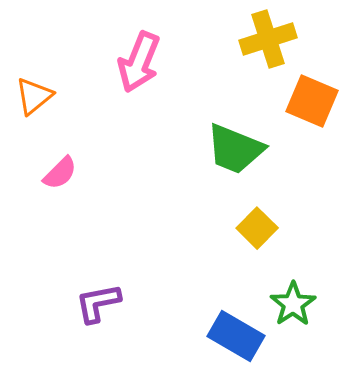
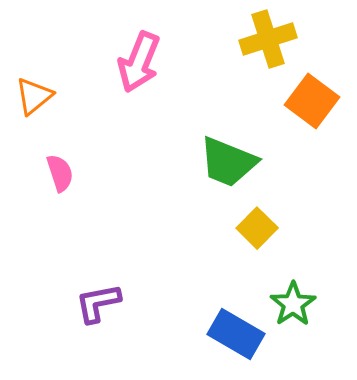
orange square: rotated 14 degrees clockwise
green trapezoid: moved 7 px left, 13 px down
pink semicircle: rotated 63 degrees counterclockwise
blue rectangle: moved 2 px up
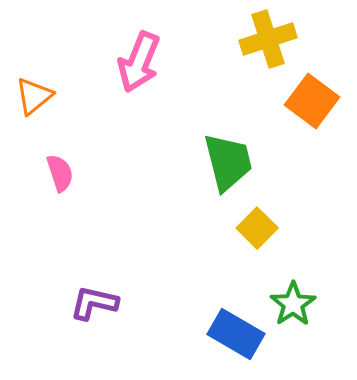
green trapezoid: rotated 126 degrees counterclockwise
purple L-shape: moved 4 px left; rotated 24 degrees clockwise
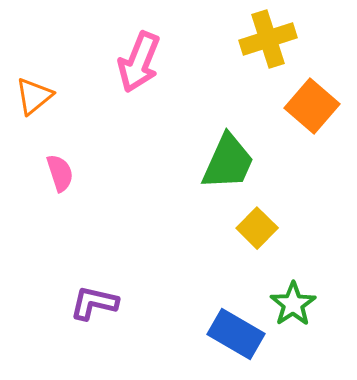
orange square: moved 5 px down; rotated 4 degrees clockwise
green trapezoid: rotated 38 degrees clockwise
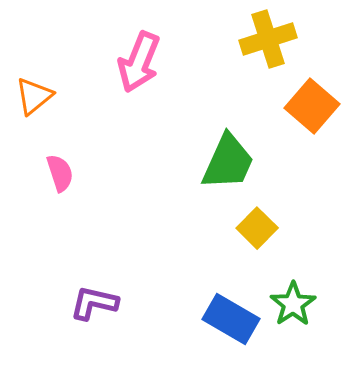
blue rectangle: moved 5 px left, 15 px up
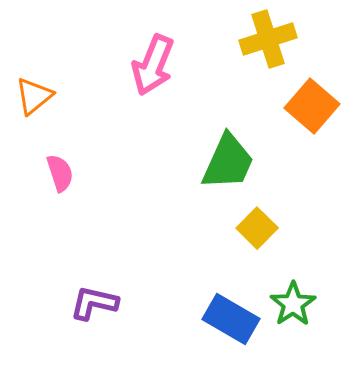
pink arrow: moved 14 px right, 3 px down
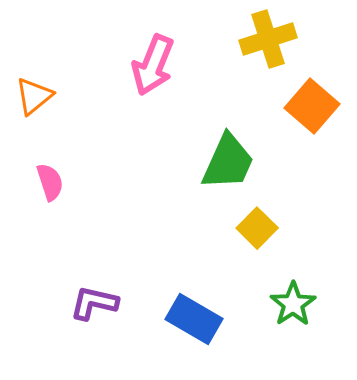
pink semicircle: moved 10 px left, 9 px down
blue rectangle: moved 37 px left
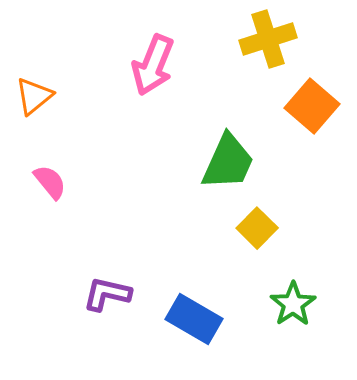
pink semicircle: rotated 21 degrees counterclockwise
purple L-shape: moved 13 px right, 9 px up
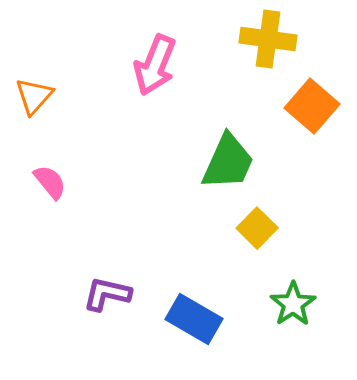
yellow cross: rotated 26 degrees clockwise
pink arrow: moved 2 px right
orange triangle: rotated 9 degrees counterclockwise
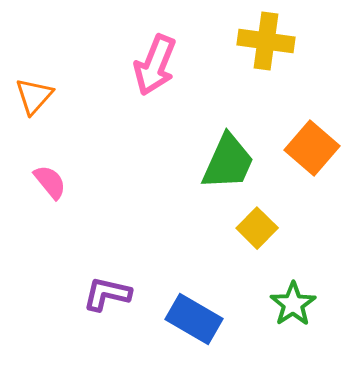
yellow cross: moved 2 px left, 2 px down
orange square: moved 42 px down
